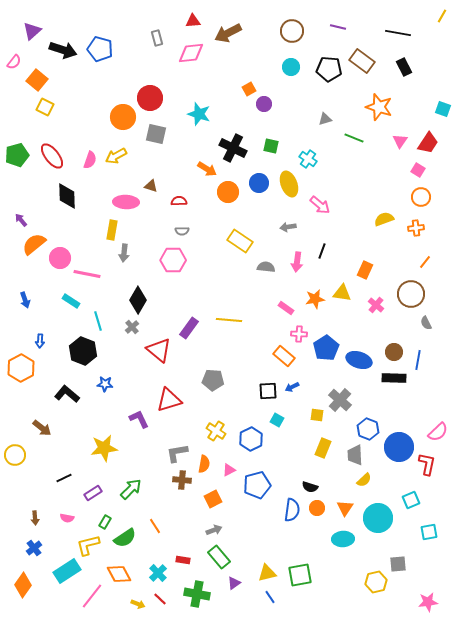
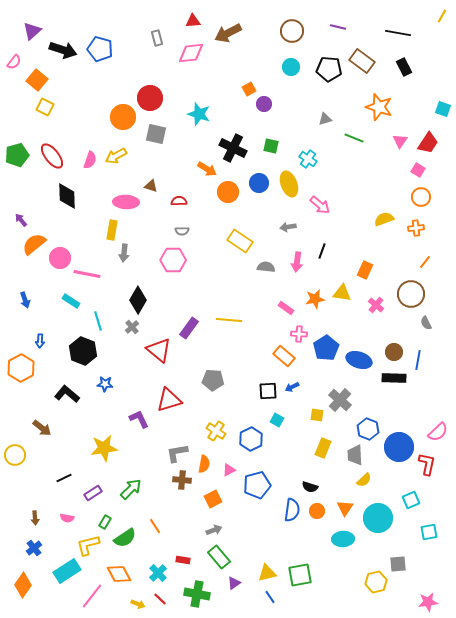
orange circle at (317, 508): moved 3 px down
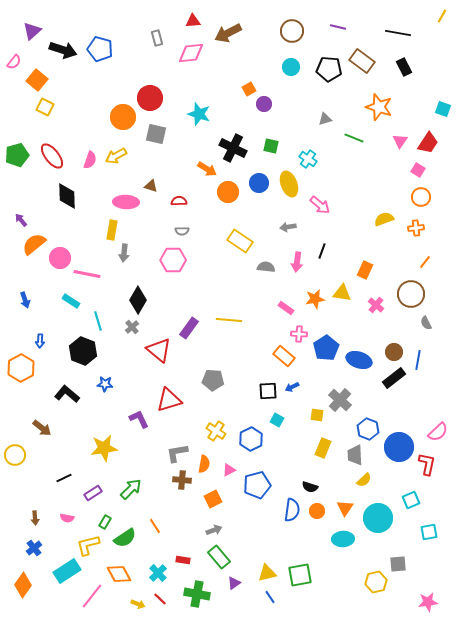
black rectangle at (394, 378): rotated 40 degrees counterclockwise
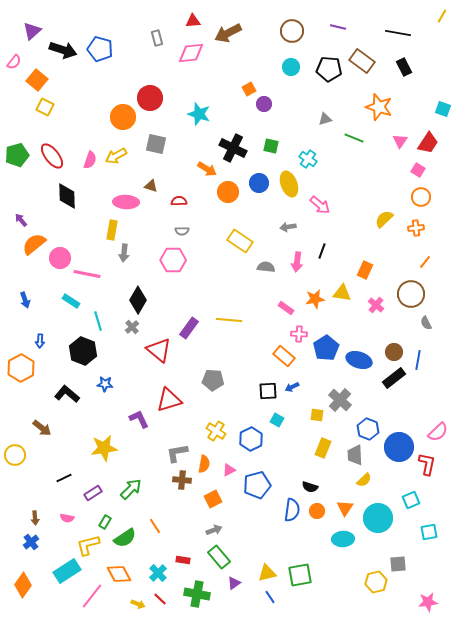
gray square at (156, 134): moved 10 px down
yellow semicircle at (384, 219): rotated 24 degrees counterclockwise
blue cross at (34, 548): moved 3 px left, 6 px up
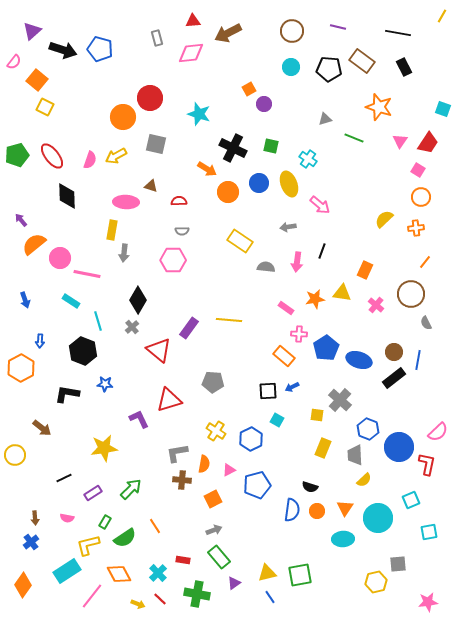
gray pentagon at (213, 380): moved 2 px down
black L-shape at (67, 394): rotated 30 degrees counterclockwise
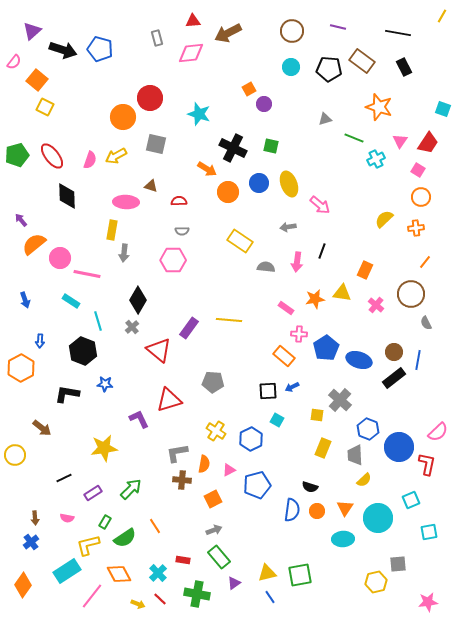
cyan cross at (308, 159): moved 68 px right; rotated 30 degrees clockwise
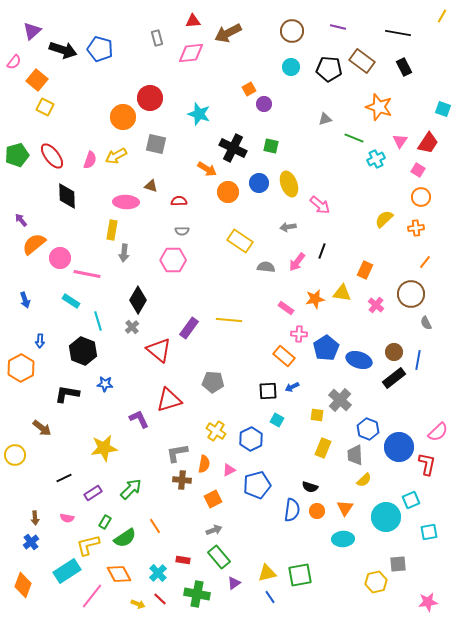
pink arrow at (297, 262): rotated 30 degrees clockwise
cyan circle at (378, 518): moved 8 px right, 1 px up
orange diamond at (23, 585): rotated 15 degrees counterclockwise
